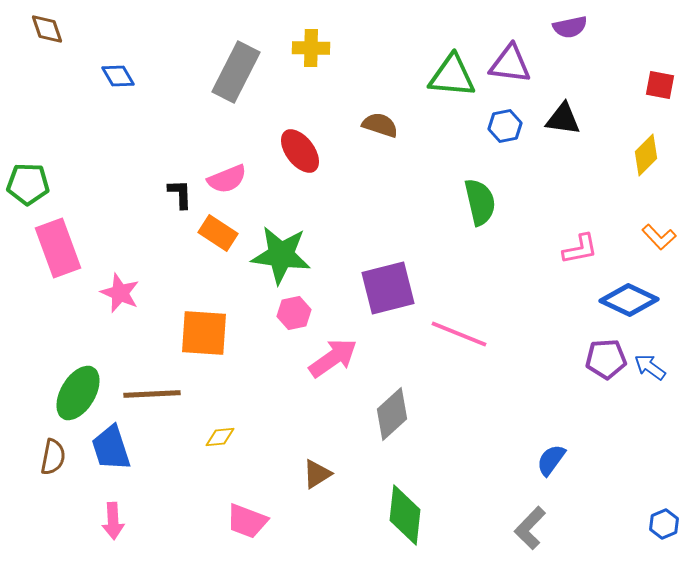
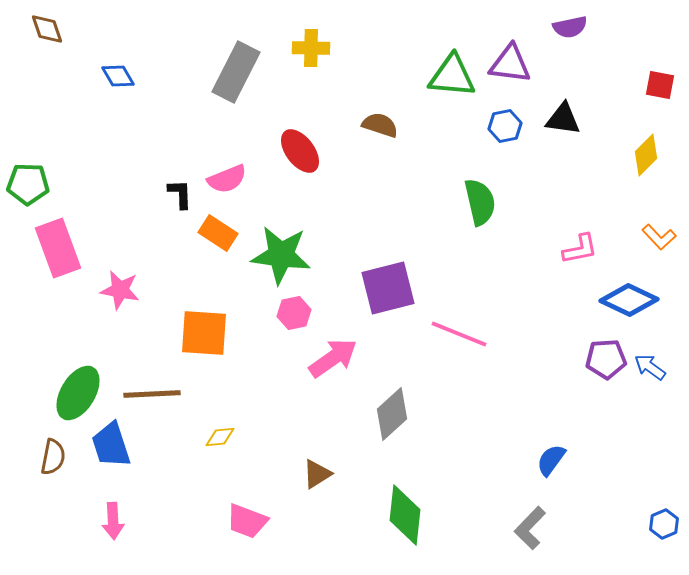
pink star at (120, 293): moved 3 px up; rotated 12 degrees counterclockwise
blue trapezoid at (111, 448): moved 3 px up
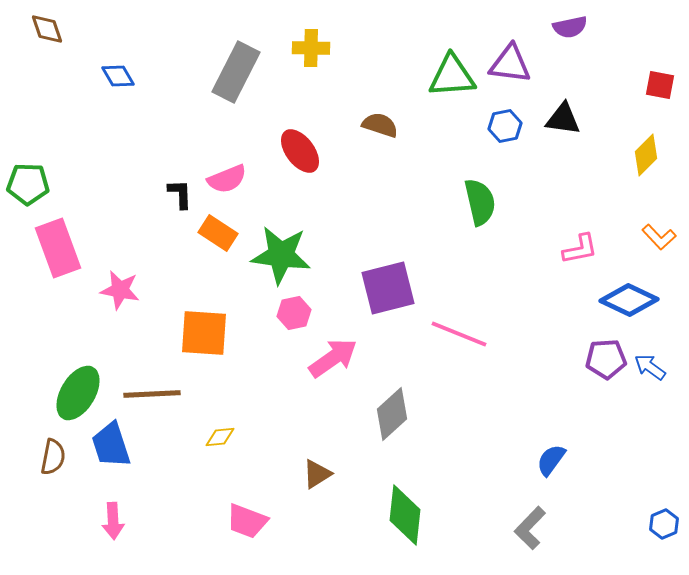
green triangle at (452, 76): rotated 9 degrees counterclockwise
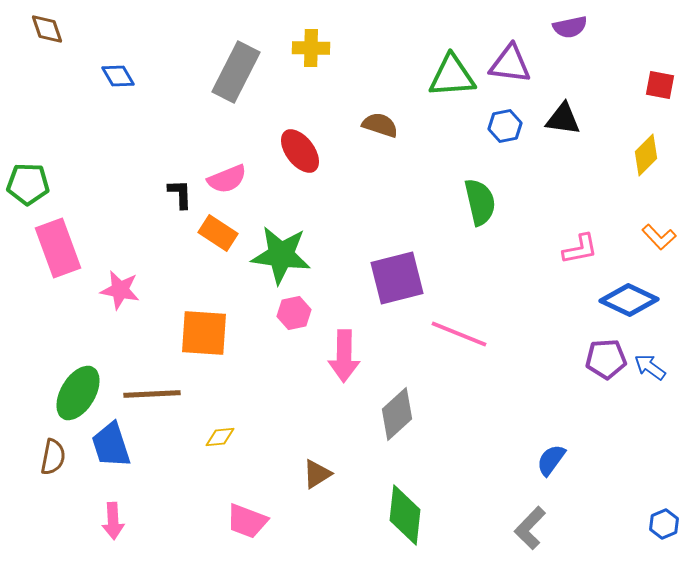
purple square at (388, 288): moved 9 px right, 10 px up
pink arrow at (333, 358): moved 11 px right, 2 px up; rotated 126 degrees clockwise
gray diamond at (392, 414): moved 5 px right
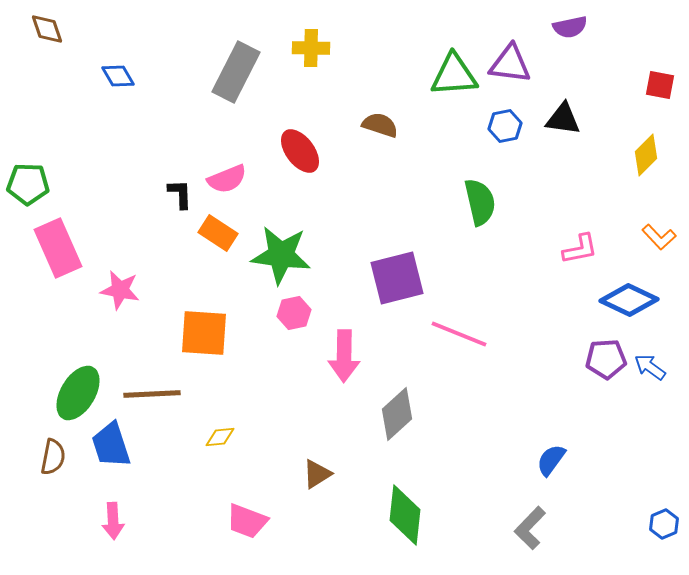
green triangle at (452, 76): moved 2 px right, 1 px up
pink rectangle at (58, 248): rotated 4 degrees counterclockwise
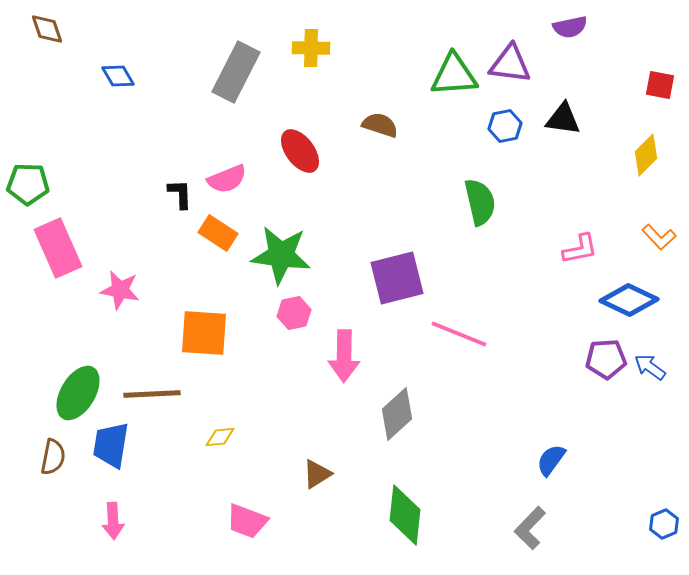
blue trapezoid at (111, 445): rotated 27 degrees clockwise
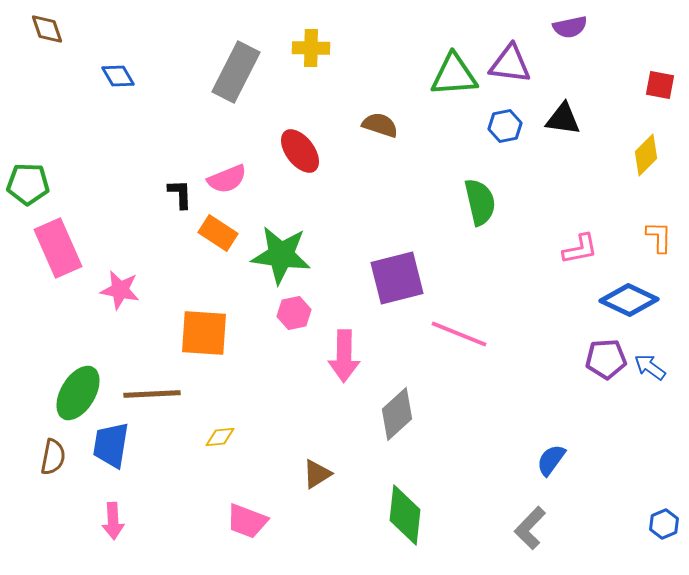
orange L-shape at (659, 237): rotated 136 degrees counterclockwise
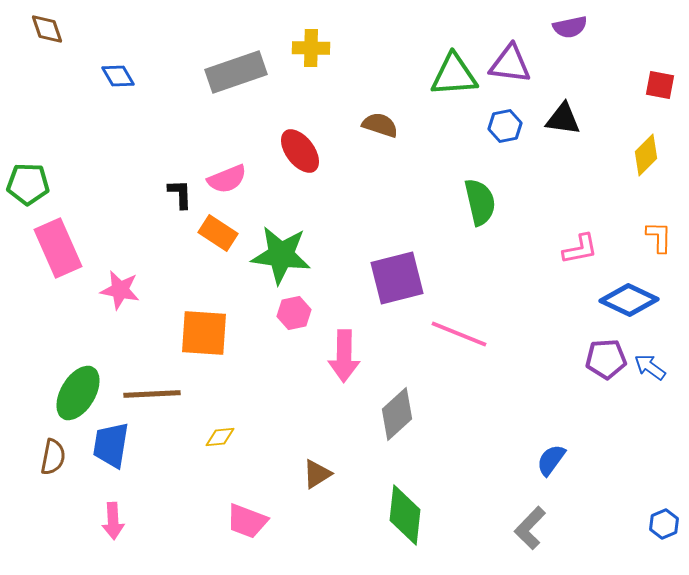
gray rectangle at (236, 72): rotated 44 degrees clockwise
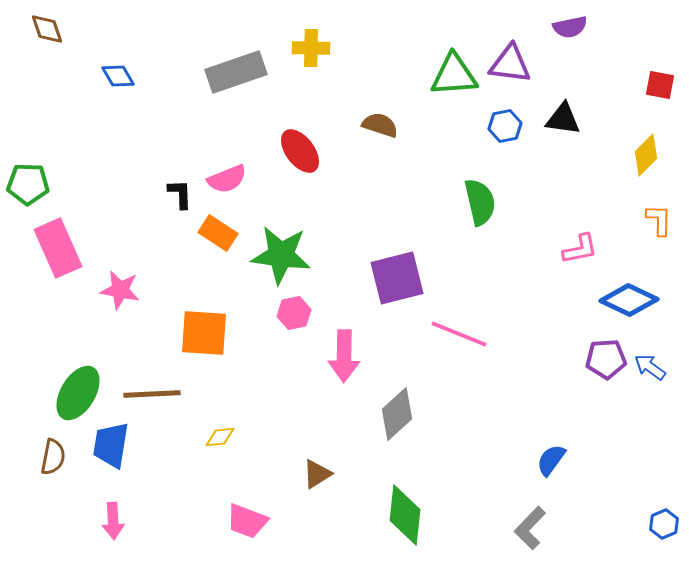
orange L-shape at (659, 237): moved 17 px up
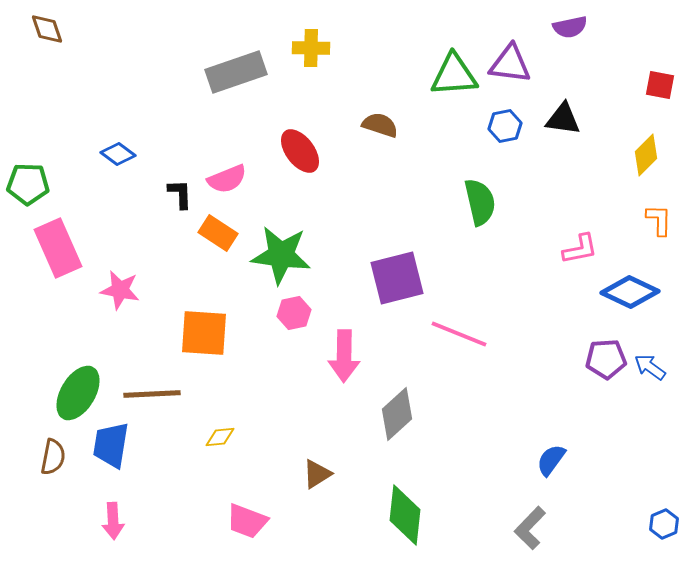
blue diamond at (118, 76): moved 78 px down; rotated 24 degrees counterclockwise
blue diamond at (629, 300): moved 1 px right, 8 px up
